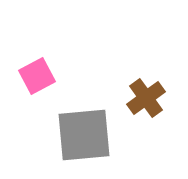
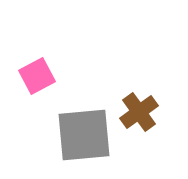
brown cross: moved 7 px left, 14 px down
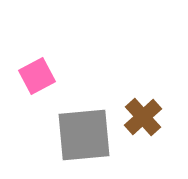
brown cross: moved 4 px right, 5 px down; rotated 6 degrees counterclockwise
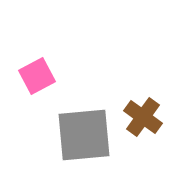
brown cross: rotated 12 degrees counterclockwise
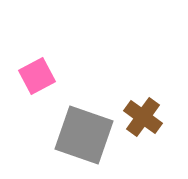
gray square: rotated 24 degrees clockwise
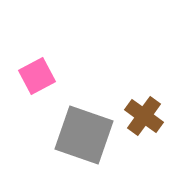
brown cross: moved 1 px right, 1 px up
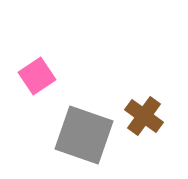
pink square: rotated 6 degrees counterclockwise
